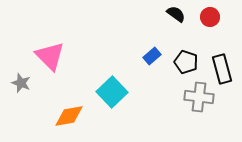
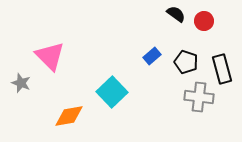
red circle: moved 6 px left, 4 px down
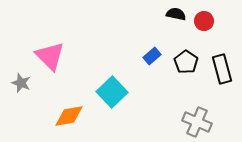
black semicircle: rotated 24 degrees counterclockwise
black pentagon: rotated 15 degrees clockwise
gray cross: moved 2 px left, 25 px down; rotated 16 degrees clockwise
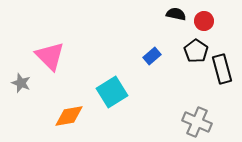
black pentagon: moved 10 px right, 11 px up
cyan square: rotated 12 degrees clockwise
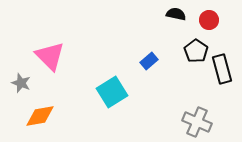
red circle: moved 5 px right, 1 px up
blue rectangle: moved 3 px left, 5 px down
orange diamond: moved 29 px left
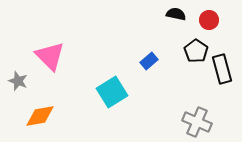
gray star: moved 3 px left, 2 px up
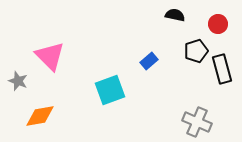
black semicircle: moved 1 px left, 1 px down
red circle: moved 9 px right, 4 px down
black pentagon: rotated 20 degrees clockwise
cyan square: moved 2 px left, 2 px up; rotated 12 degrees clockwise
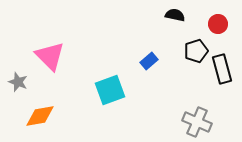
gray star: moved 1 px down
